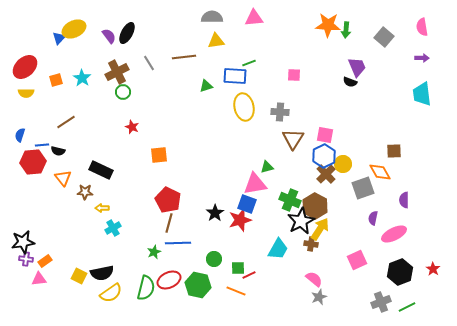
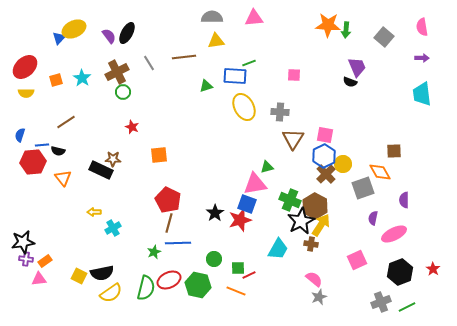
yellow ellipse at (244, 107): rotated 16 degrees counterclockwise
brown star at (85, 192): moved 28 px right, 33 px up
yellow arrow at (102, 208): moved 8 px left, 4 px down
yellow arrow at (320, 229): moved 1 px right, 4 px up
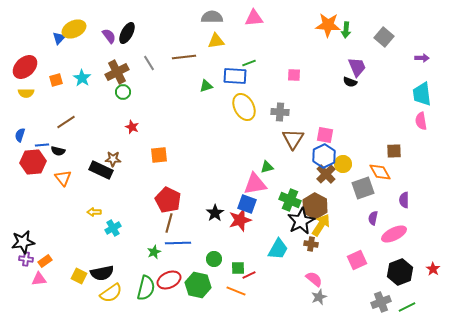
pink semicircle at (422, 27): moved 1 px left, 94 px down
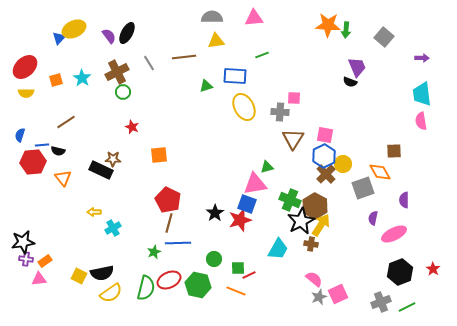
green line at (249, 63): moved 13 px right, 8 px up
pink square at (294, 75): moved 23 px down
pink square at (357, 260): moved 19 px left, 34 px down
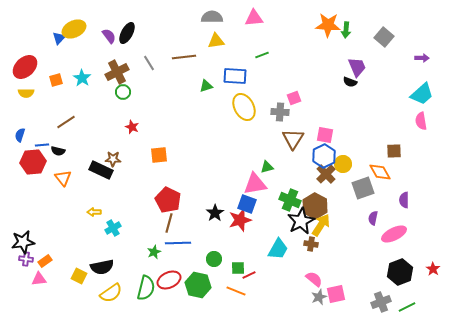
cyan trapezoid at (422, 94): rotated 125 degrees counterclockwise
pink square at (294, 98): rotated 24 degrees counterclockwise
black semicircle at (102, 273): moved 6 px up
pink square at (338, 294): moved 2 px left; rotated 12 degrees clockwise
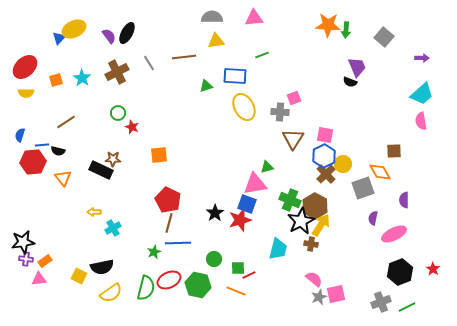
green circle at (123, 92): moved 5 px left, 21 px down
cyan trapezoid at (278, 249): rotated 15 degrees counterclockwise
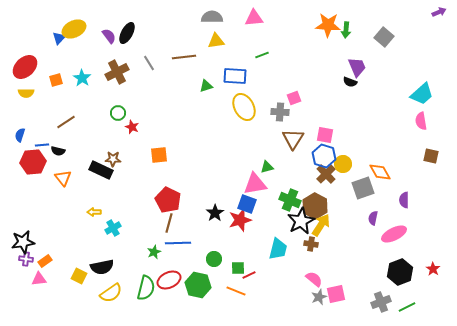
purple arrow at (422, 58): moved 17 px right, 46 px up; rotated 24 degrees counterclockwise
brown square at (394, 151): moved 37 px right, 5 px down; rotated 14 degrees clockwise
blue hexagon at (324, 156): rotated 15 degrees counterclockwise
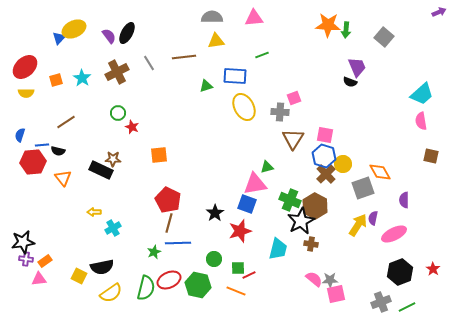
red star at (240, 220): moved 11 px down
yellow arrow at (321, 225): moved 37 px right
gray star at (319, 297): moved 11 px right, 17 px up; rotated 21 degrees clockwise
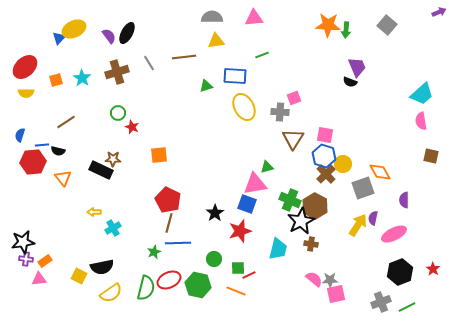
gray square at (384, 37): moved 3 px right, 12 px up
brown cross at (117, 72): rotated 10 degrees clockwise
